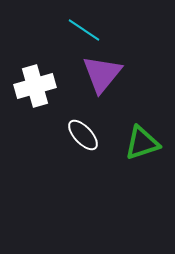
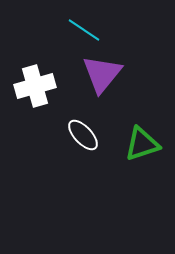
green triangle: moved 1 px down
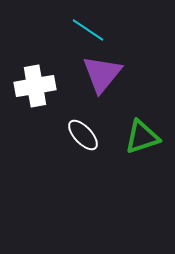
cyan line: moved 4 px right
white cross: rotated 6 degrees clockwise
green triangle: moved 7 px up
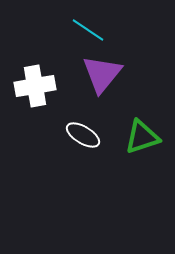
white ellipse: rotated 16 degrees counterclockwise
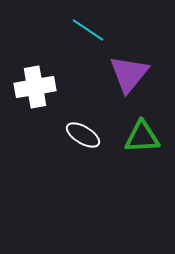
purple triangle: moved 27 px right
white cross: moved 1 px down
green triangle: rotated 15 degrees clockwise
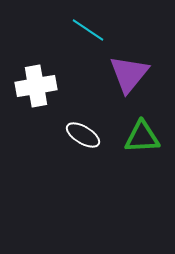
white cross: moved 1 px right, 1 px up
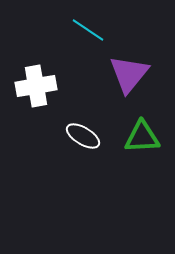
white ellipse: moved 1 px down
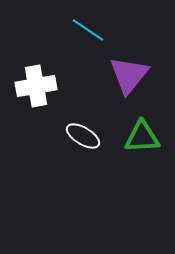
purple triangle: moved 1 px down
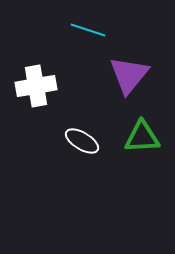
cyan line: rotated 16 degrees counterclockwise
white ellipse: moved 1 px left, 5 px down
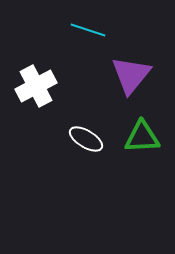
purple triangle: moved 2 px right
white cross: rotated 18 degrees counterclockwise
white ellipse: moved 4 px right, 2 px up
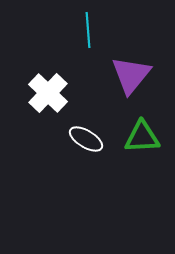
cyan line: rotated 68 degrees clockwise
white cross: moved 12 px right, 7 px down; rotated 18 degrees counterclockwise
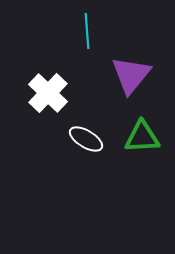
cyan line: moved 1 px left, 1 px down
